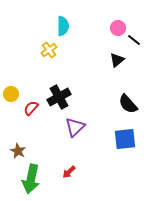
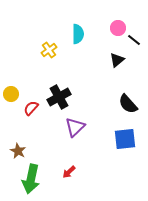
cyan semicircle: moved 15 px right, 8 px down
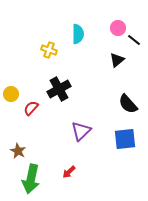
yellow cross: rotated 35 degrees counterclockwise
black cross: moved 8 px up
purple triangle: moved 6 px right, 4 px down
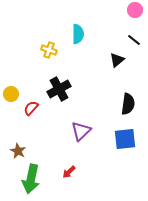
pink circle: moved 17 px right, 18 px up
black semicircle: rotated 130 degrees counterclockwise
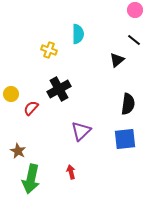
red arrow: moved 2 px right; rotated 120 degrees clockwise
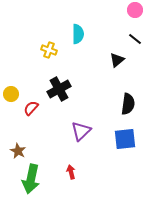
black line: moved 1 px right, 1 px up
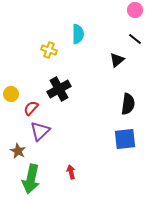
purple triangle: moved 41 px left
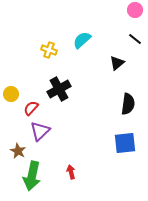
cyan semicircle: moved 4 px right, 6 px down; rotated 132 degrees counterclockwise
black triangle: moved 3 px down
blue square: moved 4 px down
green arrow: moved 1 px right, 3 px up
